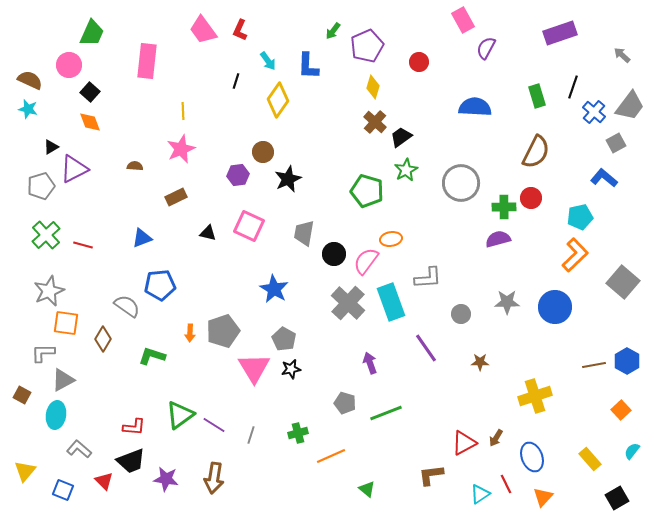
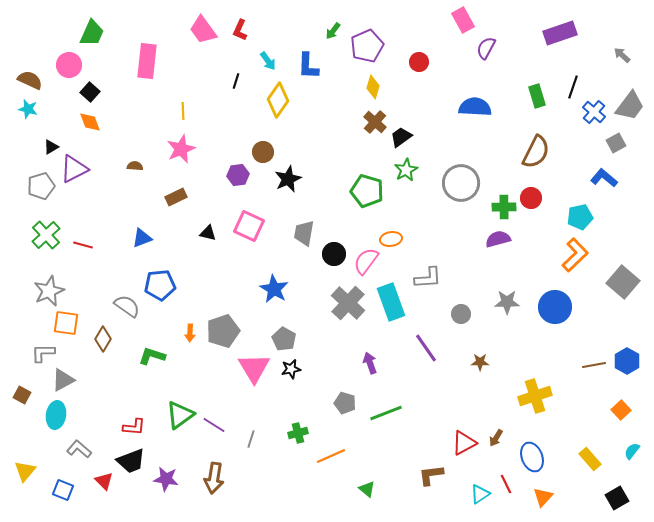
gray line at (251, 435): moved 4 px down
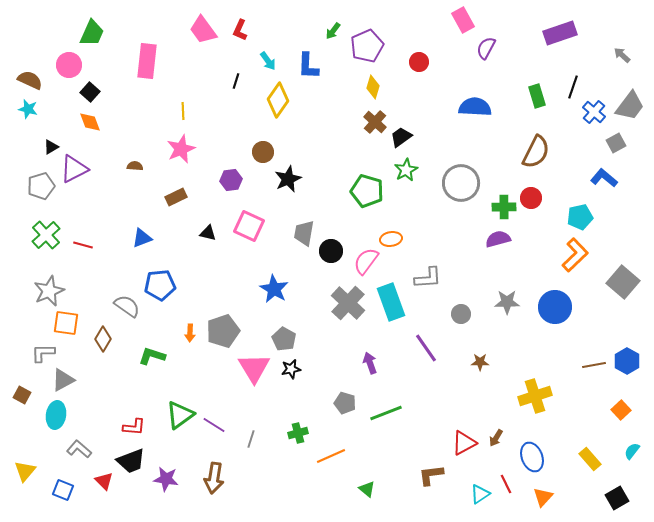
purple hexagon at (238, 175): moved 7 px left, 5 px down
black circle at (334, 254): moved 3 px left, 3 px up
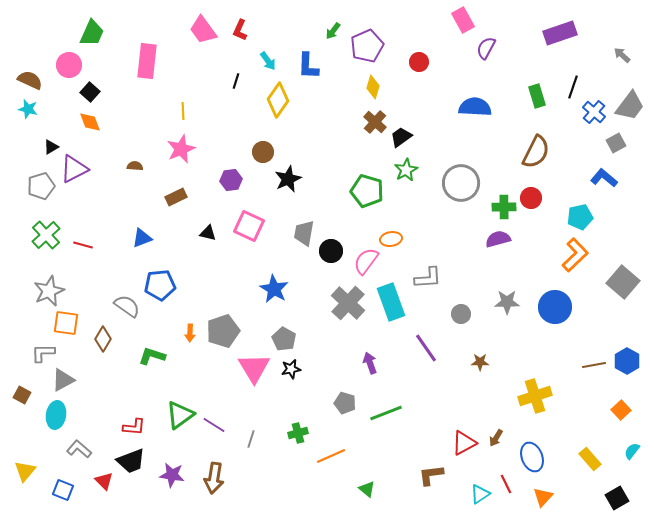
purple star at (166, 479): moved 6 px right, 4 px up
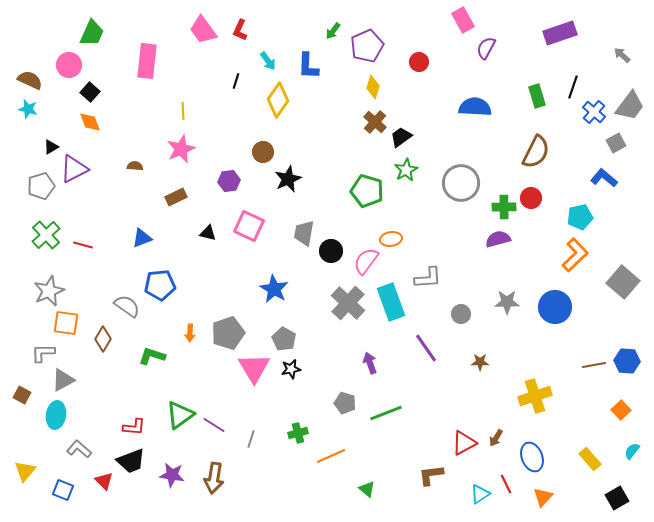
purple hexagon at (231, 180): moved 2 px left, 1 px down
gray pentagon at (223, 331): moved 5 px right, 2 px down
blue hexagon at (627, 361): rotated 25 degrees counterclockwise
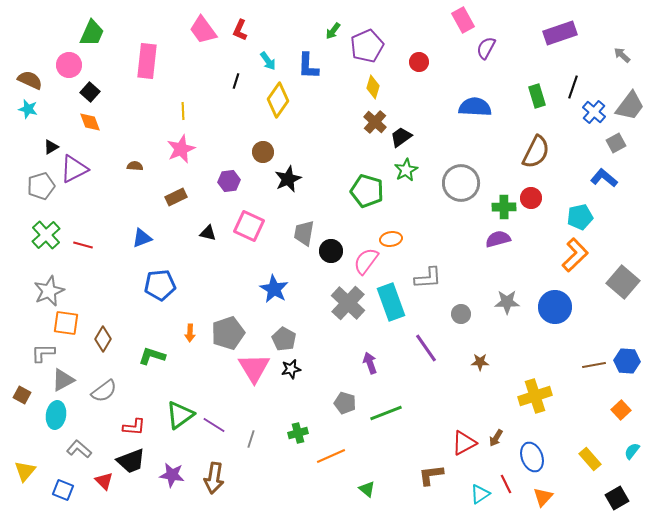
gray semicircle at (127, 306): moved 23 px left, 85 px down; rotated 108 degrees clockwise
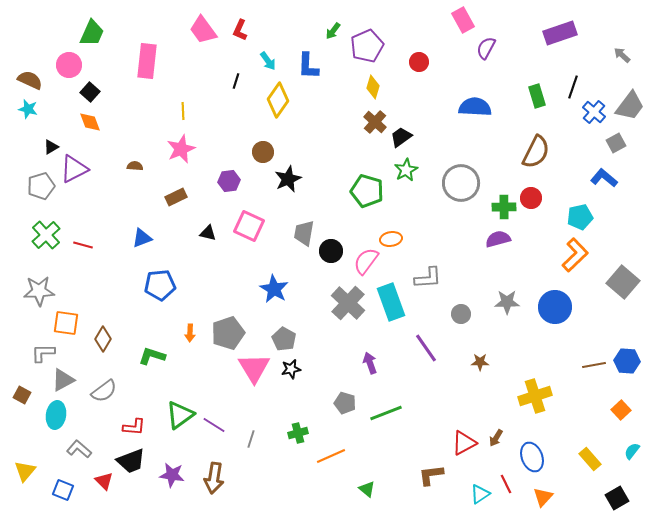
gray star at (49, 291): moved 10 px left; rotated 20 degrees clockwise
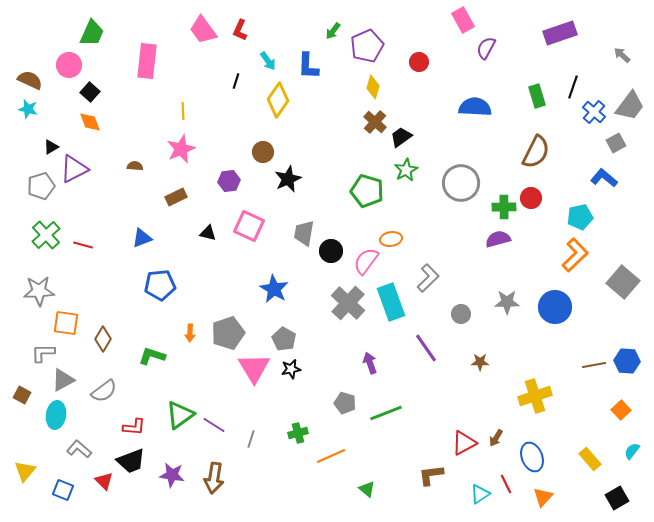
gray L-shape at (428, 278): rotated 40 degrees counterclockwise
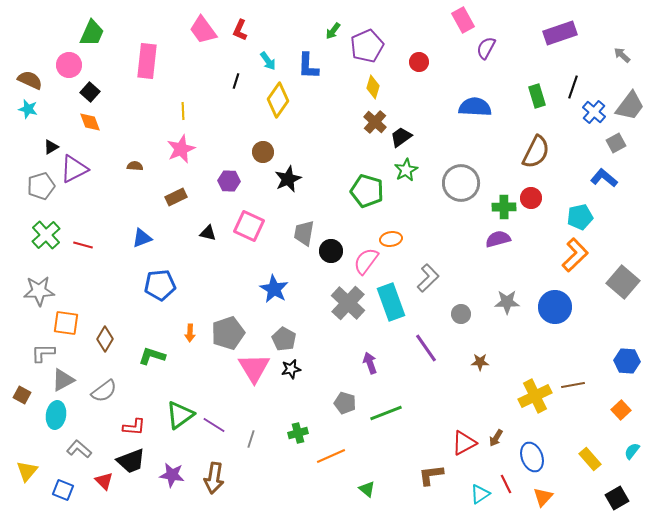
purple hexagon at (229, 181): rotated 10 degrees clockwise
brown diamond at (103, 339): moved 2 px right
brown line at (594, 365): moved 21 px left, 20 px down
yellow cross at (535, 396): rotated 8 degrees counterclockwise
yellow triangle at (25, 471): moved 2 px right
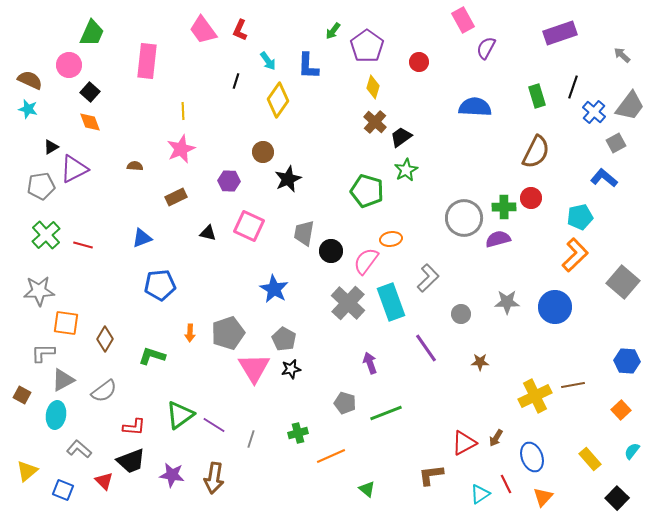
purple pentagon at (367, 46): rotated 12 degrees counterclockwise
gray circle at (461, 183): moved 3 px right, 35 px down
gray pentagon at (41, 186): rotated 8 degrees clockwise
yellow triangle at (27, 471): rotated 10 degrees clockwise
black square at (617, 498): rotated 15 degrees counterclockwise
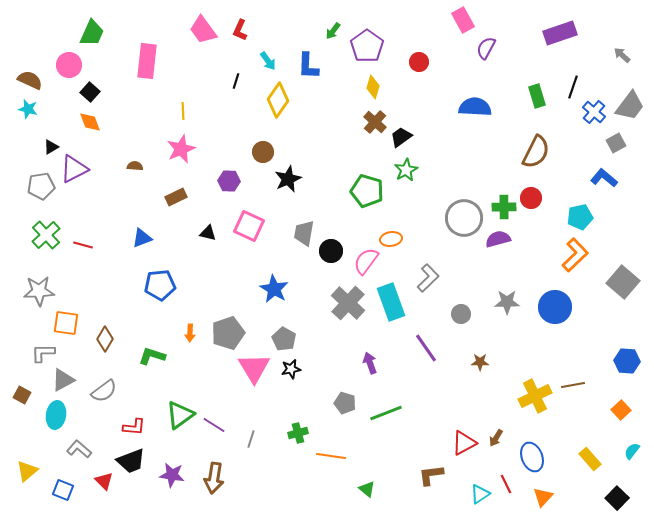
orange line at (331, 456): rotated 32 degrees clockwise
